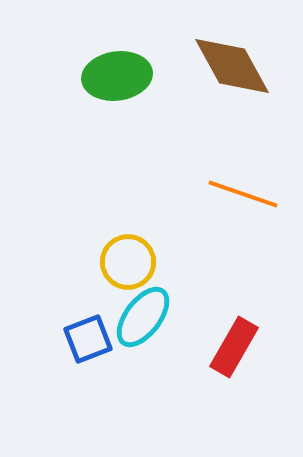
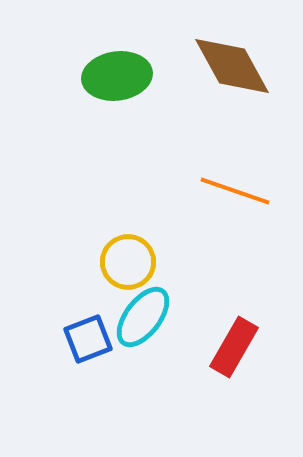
orange line: moved 8 px left, 3 px up
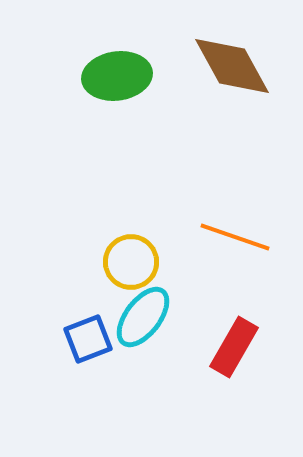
orange line: moved 46 px down
yellow circle: moved 3 px right
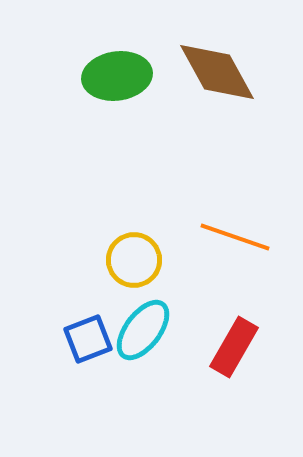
brown diamond: moved 15 px left, 6 px down
yellow circle: moved 3 px right, 2 px up
cyan ellipse: moved 13 px down
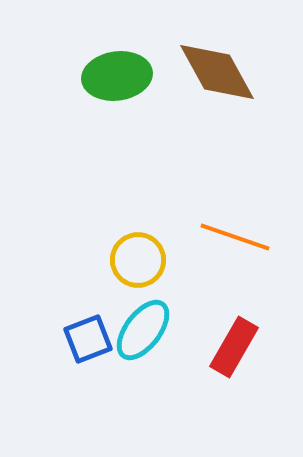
yellow circle: moved 4 px right
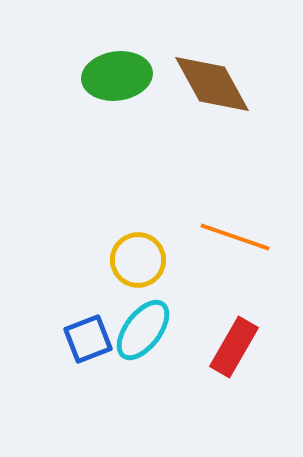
brown diamond: moved 5 px left, 12 px down
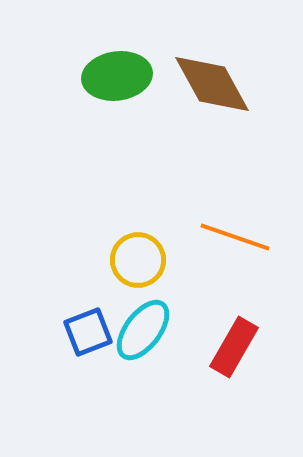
blue square: moved 7 px up
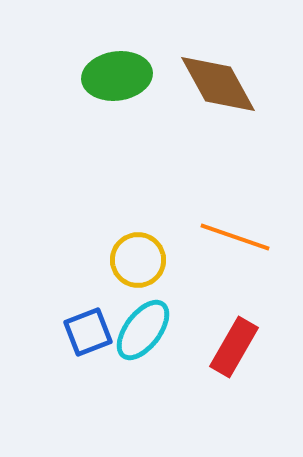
brown diamond: moved 6 px right
